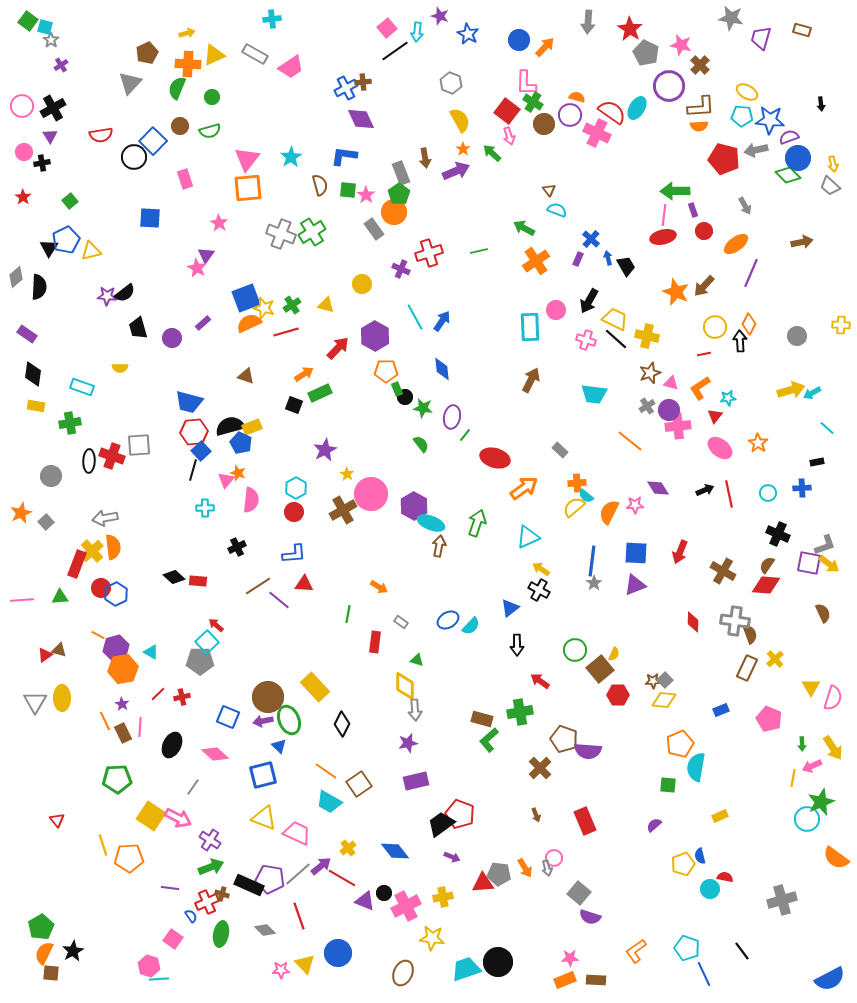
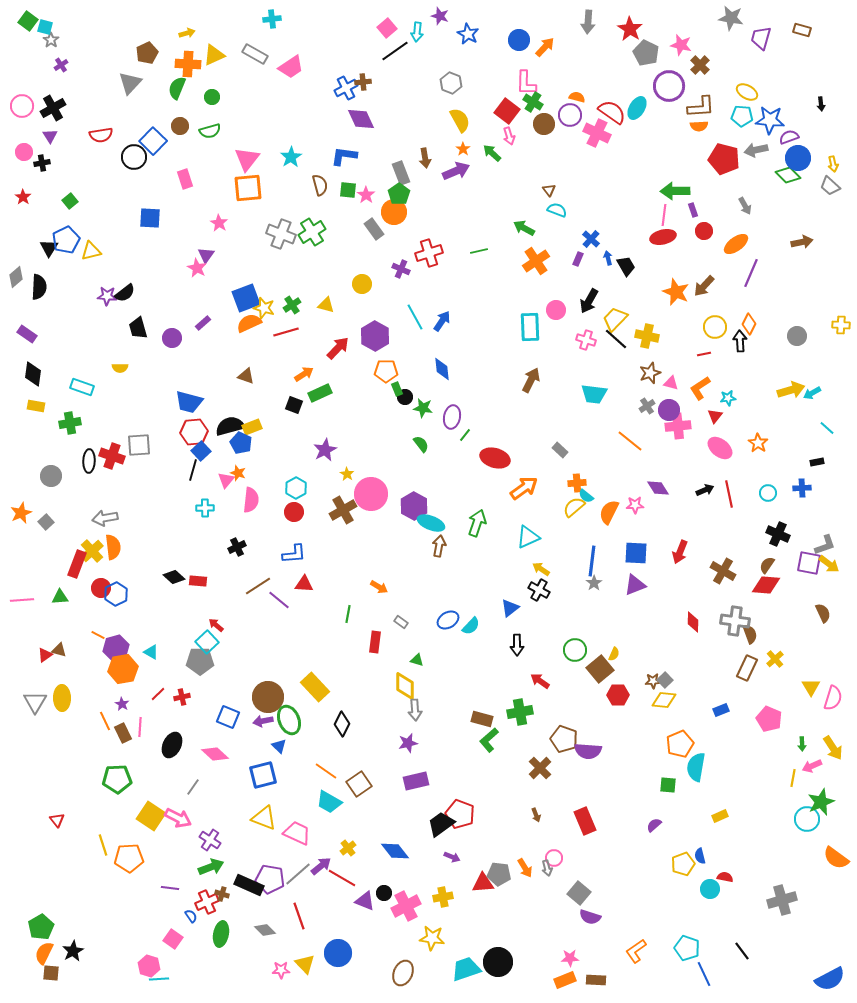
yellow trapezoid at (615, 319): rotated 72 degrees counterclockwise
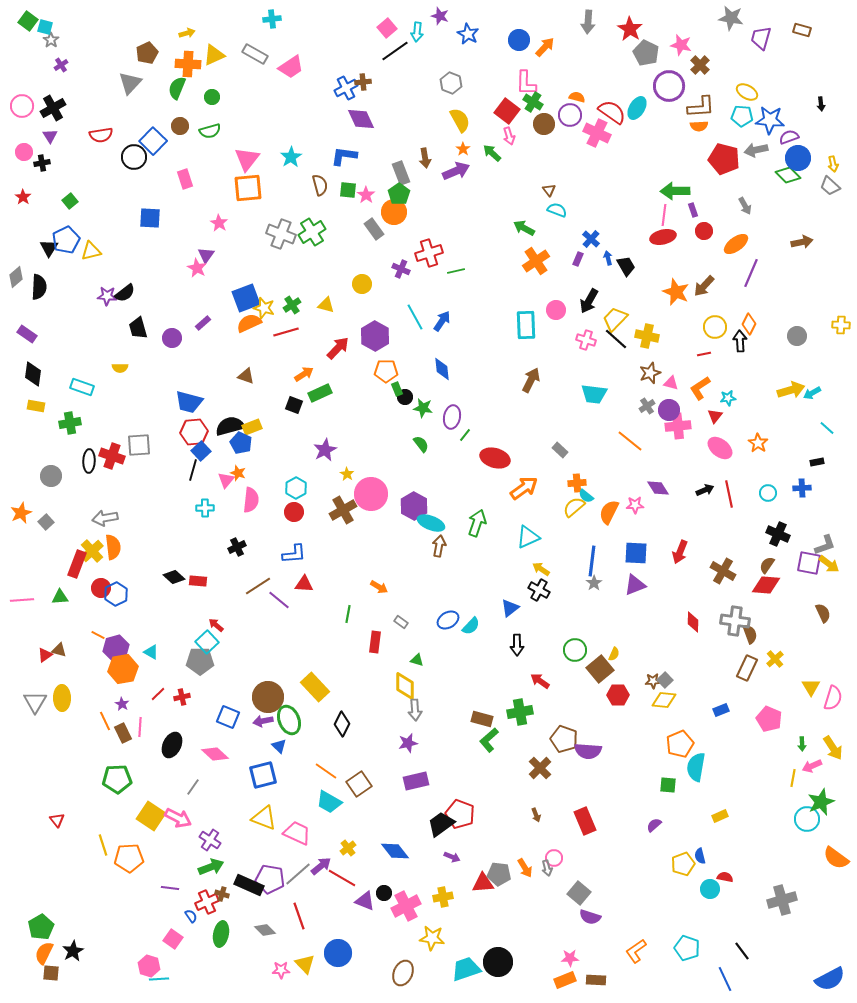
green line at (479, 251): moved 23 px left, 20 px down
cyan rectangle at (530, 327): moved 4 px left, 2 px up
blue line at (704, 974): moved 21 px right, 5 px down
